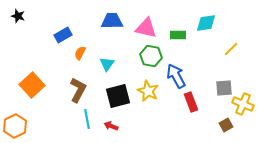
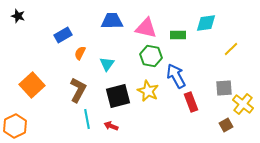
yellow cross: rotated 15 degrees clockwise
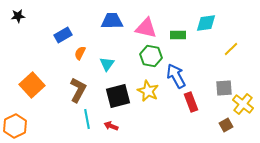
black star: rotated 24 degrees counterclockwise
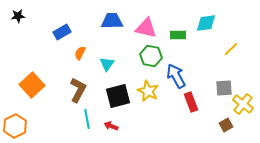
blue rectangle: moved 1 px left, 3 px up
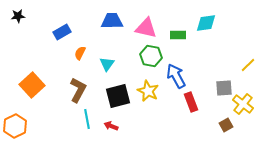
yellow line: moved 17 px right, 16 px down
